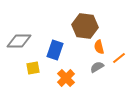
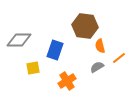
gray diamond: moved 1 px up
orange semicircle: moved 1 px right, 1 px up
orange cross: moved 1 px right, 3 px down; rotated 12 degrees clockwise
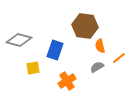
gray diamond: rotated 15 degrees clockwise
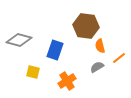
brown hexagon: moved 1 px right
yellow square: moved 4 px down; rotated 24 degrees clockwise
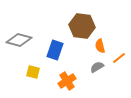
brown hexagon: moved 4 px left
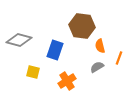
orange line: rotated 32 degrees counterclockwise
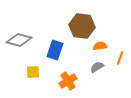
orange semicircle: rotated 96 degrees clockwise
orange line: moved 1 px right
yellow square: rotated 16 degrees counterclockwise
orange cross: moved 1 px right
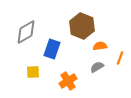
brown hexagon: rotated 15 degrees clockwise
gray diamond: moved 7 px right, 8 px up; rotated 45 degrees counterclockwise
blue rectangle: moved 3 px left, 1 px up
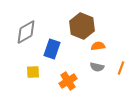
orange semicircle: moved 2 px left
orange line: moved 1 px right, 10 px down
gray semicircle: rotated 136 degrees counterclockwise
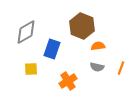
yellow square: moved 2 px left, 3 px up
